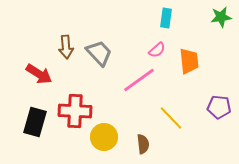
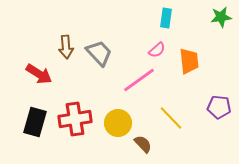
red cross: moved 8 px down; rotated 12 degrees counterclockwise
yellow circle: moved 14 px right, 14 px up
brown semicircle: rotated 36 degrees counterclockwise
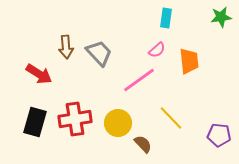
purple pentagon: moved 28 px down
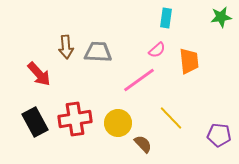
gray trapezoid: moved 1 px left, 1 px up; rotated 44 degrees counterclockwise
red arrow: rotated 16 degrees clockwise
black rectangle: rotated 44 degrees counterclockwise
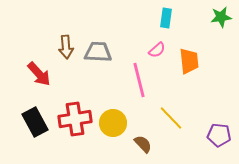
pink line: rotated 68 degrees counterclockwise
yellow circle: moved 5 px left
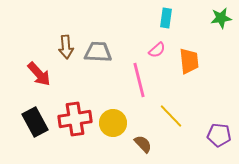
green star: moved 1 px down
yellow line: moved 2 px up
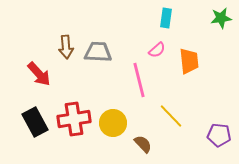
red cross: moved 1 px left
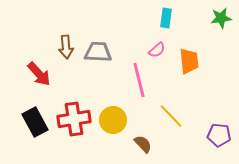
yellow circle: moved 3 px up
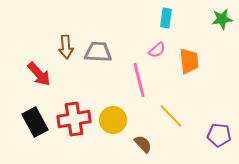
green star: moved 1 px right, 1 px down
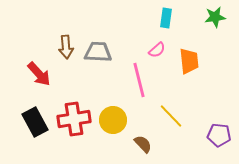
green star: moved 7 px left, 2 px up
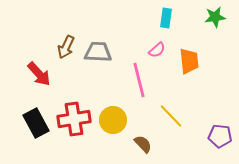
brown arrow: rotated 30 degrees clockwise
black rectangle: moved 1 px right, 1 px down
purple pentagon: moved 1 px right, 1 px down
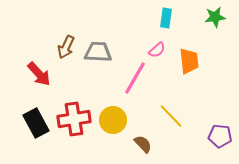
pink line: moved 4 px left, 2 px up; rotated 44 degrees clockwise
